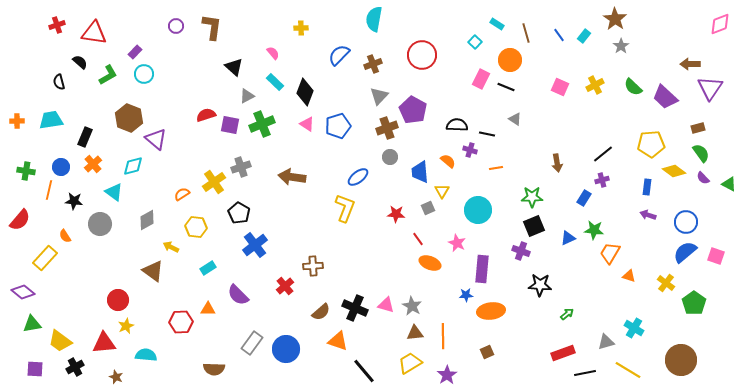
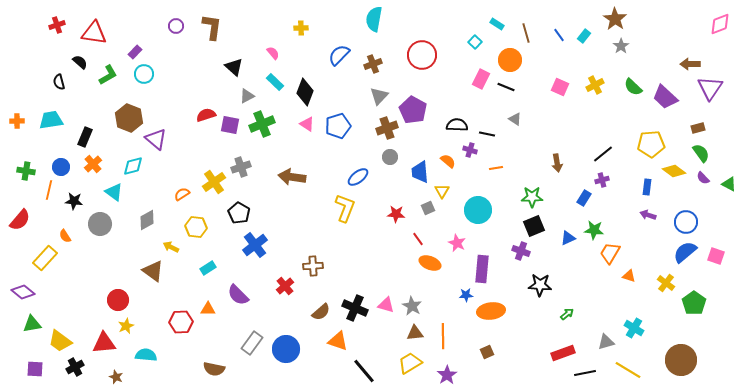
brown semicircle at (214, 369): rotated 10 degrees clockwise
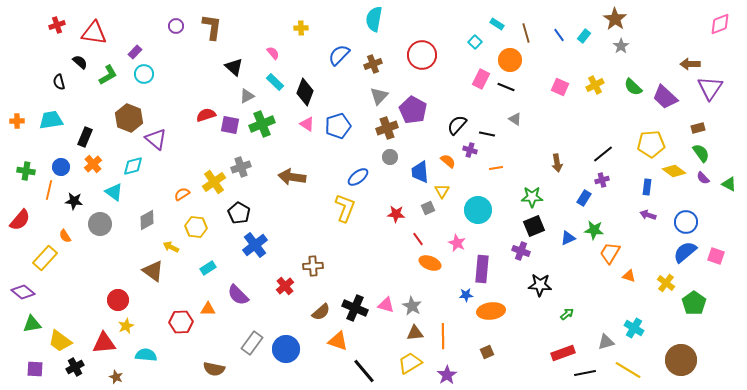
black semicircle at (457, 125): rotated 50 degrees counterclockwise
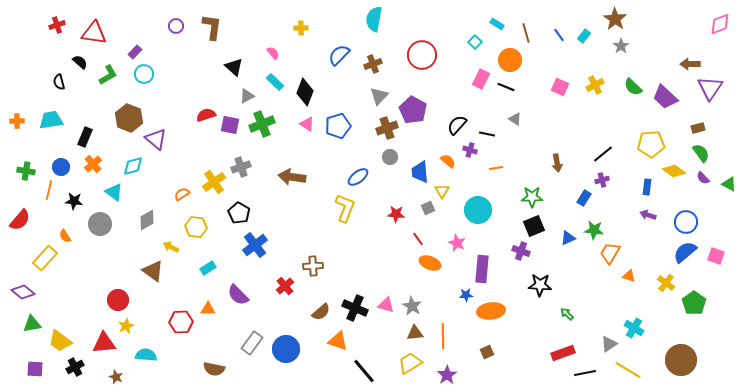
green arrow at (567, 314): rotated 96 degrees counterclockwise
gray triangle at (606, 342): moved 3 px right, 2 px down; rotated 18 degrees counterclockwise
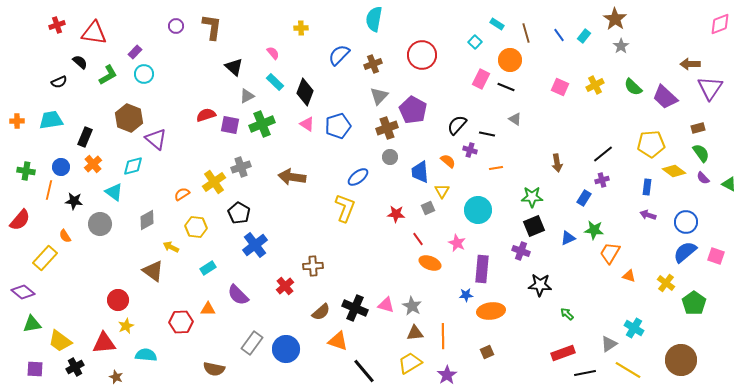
black semicircle at (59, 82): rotated 98 degrees counterclockwise
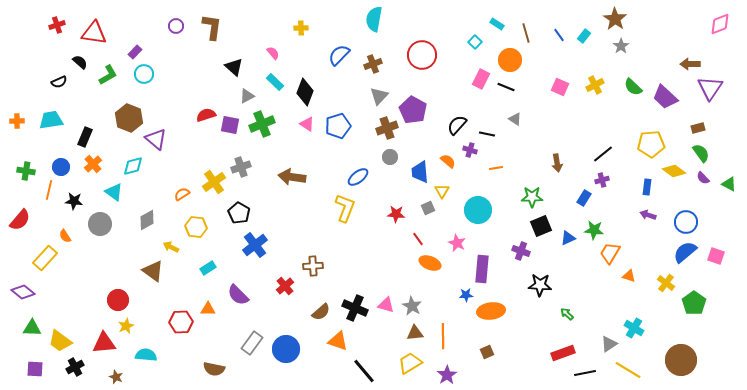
black square at (534, 226): moved 7 px right
green triangle at (32, 324): moved 4 px down; rotated 12 degrees clockwise
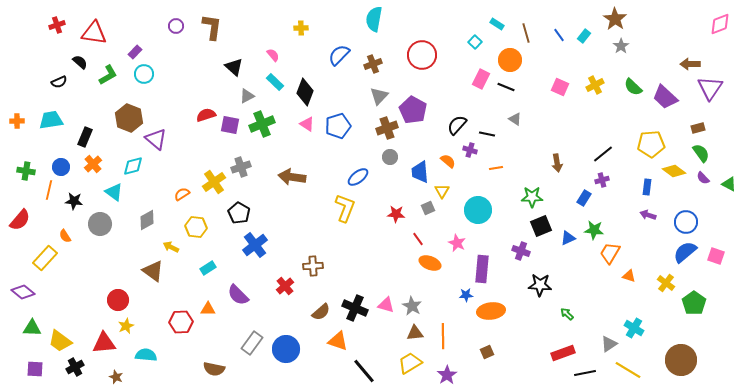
pink semicircle at (273, 53): moved 2 px down
